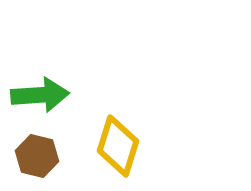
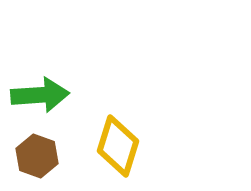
brown hexagon: rotated 6 degrees clockwise
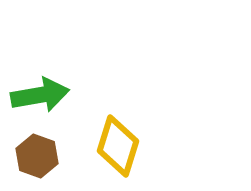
green arrow: rotated 6 degrees counterclockwise
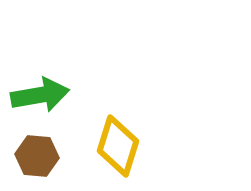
brown hexagon: rotated 15 degrees counterclockwise
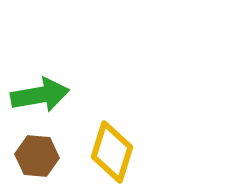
yellow diamond: moved 6 px left, 6 px down
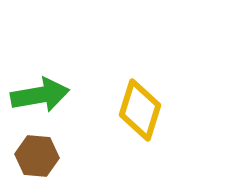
yellow diamond: moved 28 px right, 42 px up
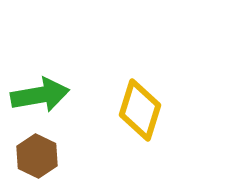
brown hexagon: rotated 21 degrees clockwise
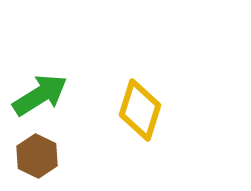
green arrow: rotated 22 degrees counterclockwise
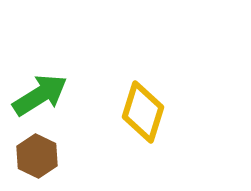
yellow diamond: moved 3 px right, 2 px down
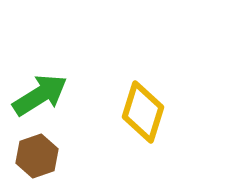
brown hexagon: rotated 15 degrees clockwise
